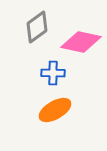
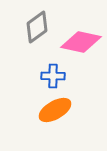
blue cross: moved 3 px down
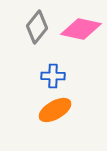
gray diamond: rotated 16 degrees counterclockwise
pink diamond: moved 13 px up
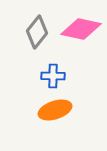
gray diamond: moved 5 px down
orange ellipse: rotated 12 degrees clockwise
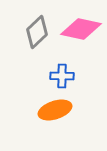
gray diamond: rotated 8 degrees clockwise
blue cross: moved 9 px right
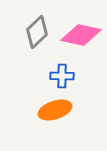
pink diamond: moved 6 px down
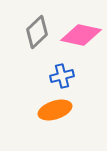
blue cross: rotated 15 degrees counterclockwise
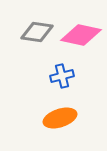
gray diamond: rotated 52 degrees clockwise
orange ellipse: moved 5 px right, 8 px down
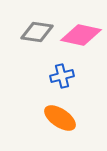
orange ellipse: rotated 52 degrees clockwise
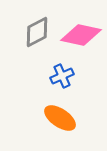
gray diamond: rotated 36 degrees counterclockwise
blue cross: rotated 10 degrees counterclockwise
